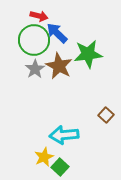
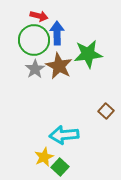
blue arrow: rotated 45 degrees clockwise
brown square: moved 4 px up
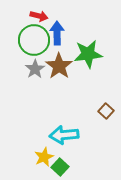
brown star: rotated 8 degrees clockwise
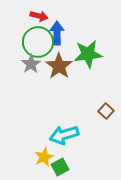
green circle: moved 4 px right, 2 px down
gray star: moved 4 px left, 5 px up
cyan arrow: rotated 12 degrees counterclockwise
green square: rotated 18 degrees clockwise
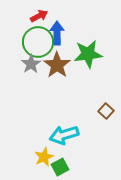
red arrow: rotated 42 degrees counterclockwise
brown star: moved 2 px left, 1 px up
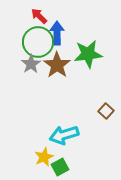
red arrow: rotated 108 degrees counterclockwise
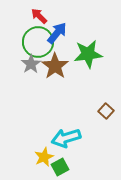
blue arrow: rotated 40 degrees clockwise
brown star: moved 2 px left, 1 px down
cyan arrow: moved 2 px right, 3 px down
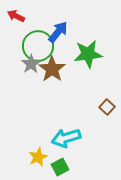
red arrow: moved 23 px left; rotated 18 degrees counterclockwise
blue arrow: moved 1 px right, 1 px up
green circle: moved 4 px down
brown star: moved 3 px left, 3 px down
brown square: moved 1 px right, 4 px up
yellow star: moved 6 px left
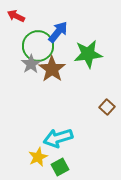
cyan arrow: moved 8 px left
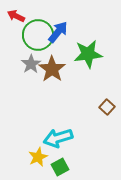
green circle: moved 11 px up
